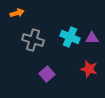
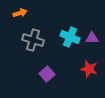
orange arrow: moved 3 px right
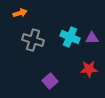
red star: rotated 18 degrees counterclockwise
purple square: moved 3 px right, 7 px down
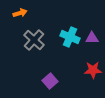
gray cross: moved 1 px right; rotated 25 degrees clockwise
red star: moved 4 px right, 1 px down
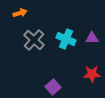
cyan cross: moved 4 px left, 2 px down
red star: moved 1 px left, 4 px down
purple square: moved 3 px right, 6 px down
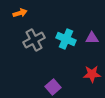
gray cross: rotated 20 degrees clockwise
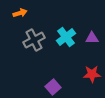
cyan cross: moved 2 px up; rotated 30 degrees clockwise
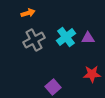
orange arrow: moved 8 px right
purple triangle: moved 4 px left
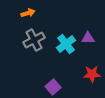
cyan cross: moved 7 px down
